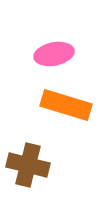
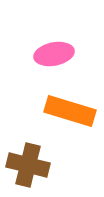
orange rectangle: moved 4 px right, 6 px down
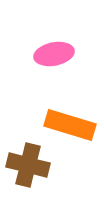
orange rectangle: moved 14 px down
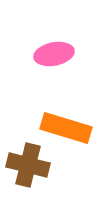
orange rectangle: moved 4 px left, 3 px down
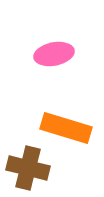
brown cross: moved 3 px down
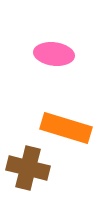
pink ellipse: rotated 18 degrees clockwise
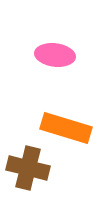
pink ellipse: moved 1 px right, 1 px down
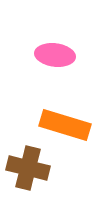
orange rectangle: moved 1 px left, 3 px up
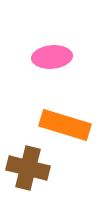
pink ellipse: moved 3 px left, 2 px down; rotated 12 degrees counterclockwise
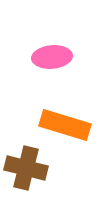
brown cross: moved 2 px left
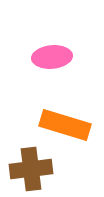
brown cross: moved 5 px right, 1 px down; rotated 21 degrees counterclockwise
